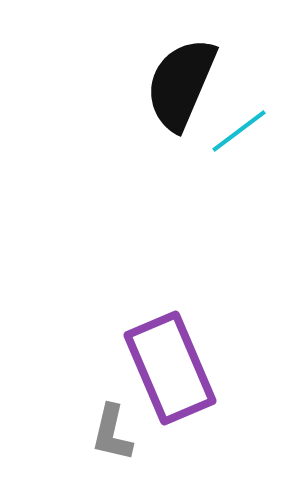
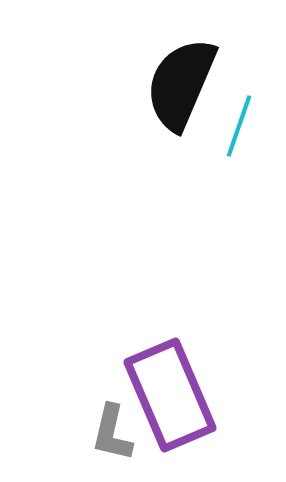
cyan line: moved 5 px up; rotated 34 degrees counterclockwise
purple rectangle: moved 27 px down
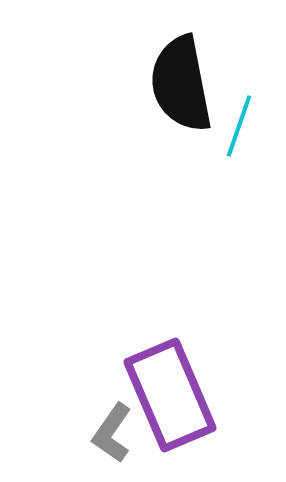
black semicircle: rotated 34 degrees counterclockwise
gray L-shape: rotated 22 degrees clockwise
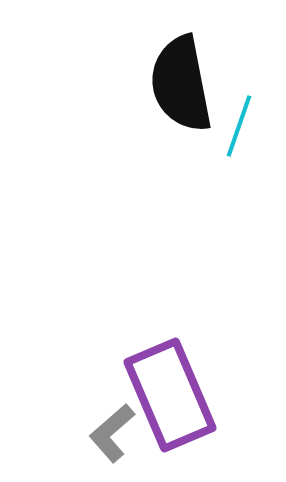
gray L-shape: rotated 14 degrees clockwise
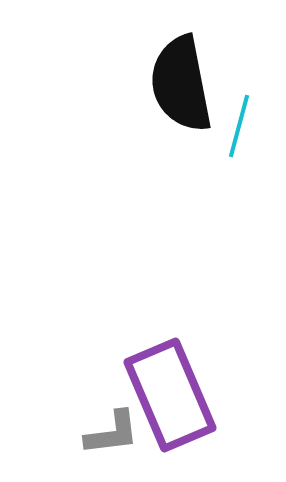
cyan line: rotated 4 degrees counterclockwise
gray L-shape: rotated 146 degrees counterclockwise
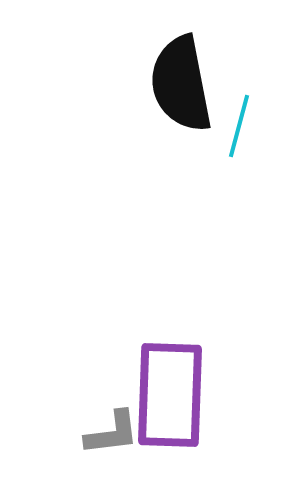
purple rectangle: rotated 25 degrees clockwise
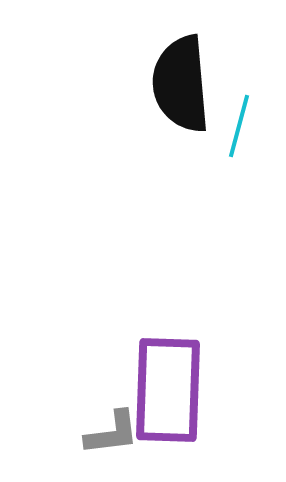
black semicircle: rotated 6 degrees clockwise
purple rectangle: moved 2 px left, 5 px up
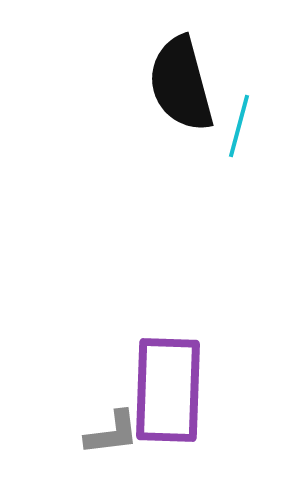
black semicircle: rotated 10 degrees counterclockwise
